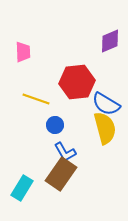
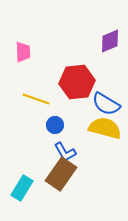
yellow semicircle: rotated 60 degrees counterclockwise
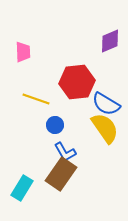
yellow semicircle: rotated 40 degrees clockwise
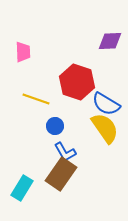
purple diamond: rotated 20 degrees clockwise
red hexagon: rotated 24 degrees clockwise
blue circle: moved 1 px down
